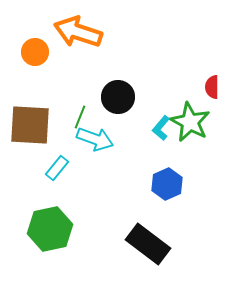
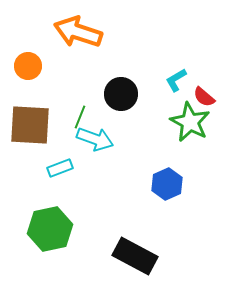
orange circle: moved 7 px left, 14 px down
red semicircle: moved 8 px left, 10 px down; rotated 50 degrees counterclockwise
black circle: moved 3 px right, 3 px up
cyan L-shape: moved 15 px right, 48 px up; rotated 20 degrees clockwise
cyan rectangle: moved 3 px right; rotated 30 degrees clockwise
black rectangle: moved 13 px left, 12 px down; rotated 9 degrees counterclockwise
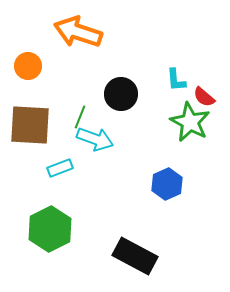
cyan L-shape: rotated 65 degrees counterclockwise
green hexagon: rotated 15 degrees counterclockwise
